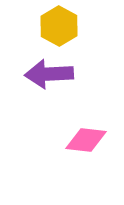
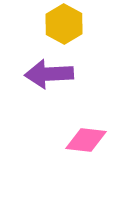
yellow hexagon: moved 5 px right, 2 px up
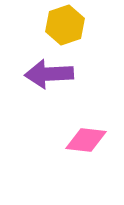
yellow hexagon: moved 1 px right, 1 px down; rotated 12 degrees clockwise
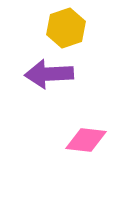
yellow hexagon: moved 1 px right, 3 px down
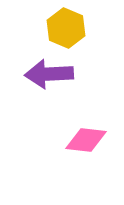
yellow hexagon: rotated 18 degrees counterclockwise
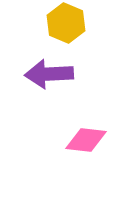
yellow hexagon: moved 5 px up
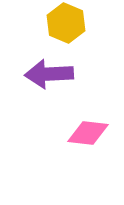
pink diamond: moved 2 px right, 7 px up
